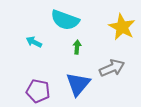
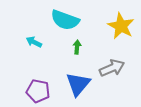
yellow star: moved 1 px left, 1 px up
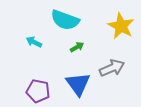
green arrow: rotated 56 degrees clockwise
blue triangle: rotated 16 degrees counterclockwise
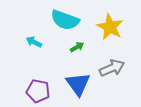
yellow star: moved 11 px left, 1 px down
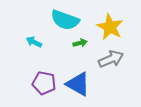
green arrow: moved 3 px right, 4 px up; rotated 16 degrees clockwise
gray arrow: moved 1 px left, 9 px up
blue triangle: rotated 24 degrees counterclockwise
purple pentagon: moved 6 px right, 8 px up
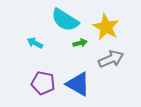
cyan semicircle: rotated 12 degrees clockwise
yellow star: moved 4 px left
cyan arrow: moved 1 px right, 1 px down
purple pentagon: moved 1 px left
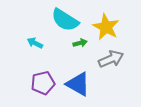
purple pentagon: rotated 25 degrees counterclockwise
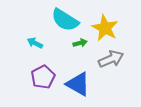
yellow star: moved 1 px left, 1 px down
purple pentagon: moved 6 px up; rotated 15 degrees counterclockwise
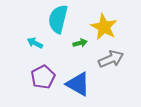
cyan semicircle: moved 7 px left, 1 px up; rotated 72 degrees clockwise
yellow star: moved 1 px left, 1 px up
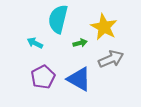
blue triangle: moved 1 px right, 5 px up
